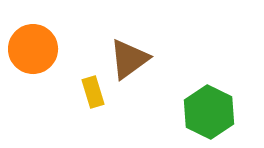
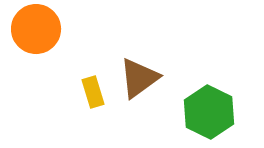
orange circle: moved 3 px right, 20 px up
brown triangle: moved 10 px right, 19 px down
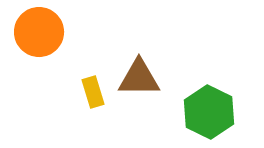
orange circle: moved 3 px right, 3 px down
brown triangle: rotated 36 degrees clockwise
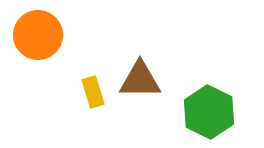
orange circle: moved 1 px left, 3 px down
brown triangle: moved 1 px right, 2 px down
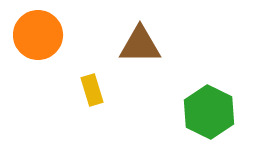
brown triangle: moved 35 px up
yellow rectangle: moved 1 px left, 2 px up
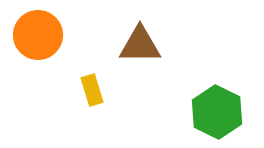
green hexagon: moved 8 px right
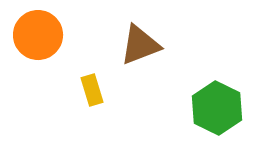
brown triangle: rotated 21 degrees counterclockwise
green hexagon: moved 4 px up
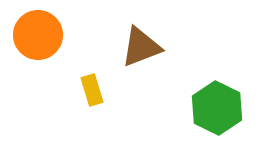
brown triangle: moved 1 px right, 2 px down
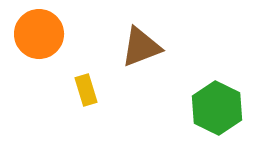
orange circle: moved 1 px right, 1 px up
yellow rectangle: moved 6 px left
